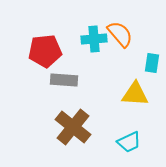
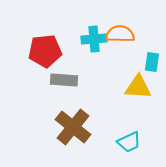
orange semicircle: rotated 48 degrees counterclockwise
cyan rectangle: moved 1 px up
yellow triangle: moved 3 px right, 7 px up
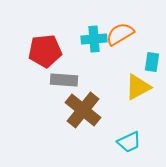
orange semicircle: rotated 32 degrees counterclockwise
yellow triangle: rotated 32 degrees counterclockwise
brown cross: moved 10 px right, 17 px up
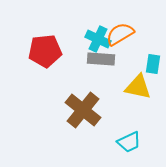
cyan cross: moved 4 px right; rotated 30 degrees clockwise
cyan rectangle: moved 1 px right, 2 px down
gray rectangle: moved 37 px right, 21 px up
yellow triangle: rotated 40 degrees clockwise
